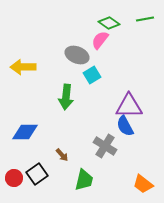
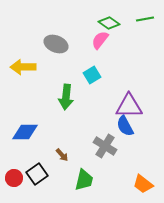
gray ellipse: moved 21 px left, 11 px up
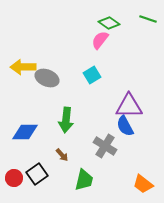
green line: moved 3 px right; rotated 30 degrees clockwise
gray ellipse: moved 9 px left, 34 px down
green arrow: moved 23 px down
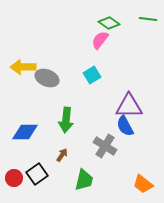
green line: rotated 12 degrees counterclockwise
brown arrow: rotated 104 degrees counterclockwise
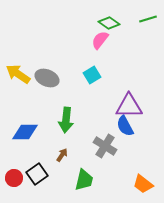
green line: rotated 24 degrees counterclockwise
yellow arrow: moved 5 px left, 7 px down; rotated 35 degrees clockwise
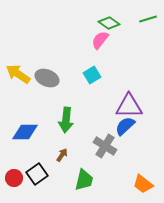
blue semicircle: rotated 75 degrees clockwise
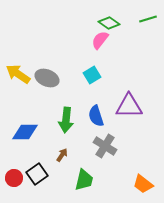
blue semicircle: moved 29 px left, 10 px up; rotated 65 degrees counterclockwise
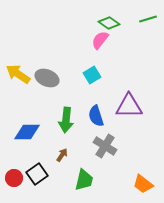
blue diamond: moved 2 px right
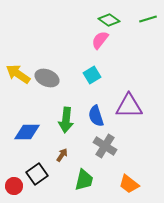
green diamond: moved 3 px up
red circle: moved 8 px down
orange trapezoid: moved 14 px left
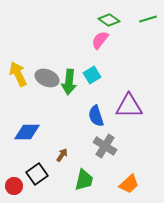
yellow arrow: rotated 30 degrees clockwise
green arrow: moved 3 px right, 38 px up
orange trapezoid: rotated 80 degrees counterclockwise
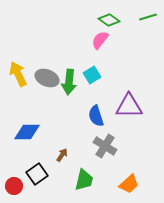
green line: moved 2 px up
